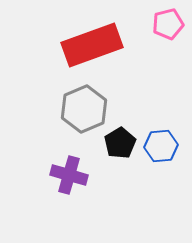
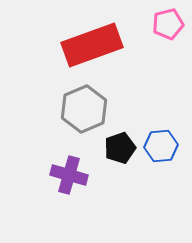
black pentagon: moved 5 px down; rotated 12 degrees clockwise
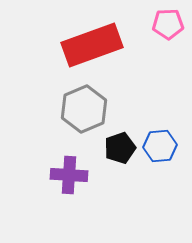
pink pentagon: rotated 12 degrees clockwise
blue hexagon: moved 1 px left
purple cross: rotated 12 degrees counterclockwise
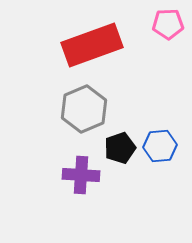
purple cross: moved 12 px right
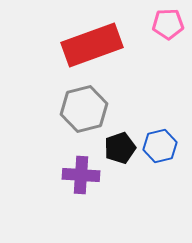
gray hexagon: rotated 9 degrees clockwise
blue hexagon: rotated 8 degrees counterclockwise
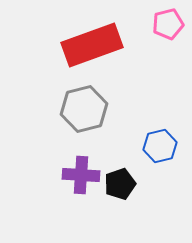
pink pentagon: rotated 12 degrees counterclockwise
black pentagon: moved 36 px down
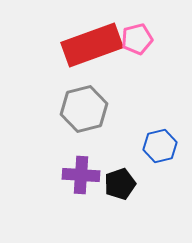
pink pentagon: moved 31 px left, 15 px down
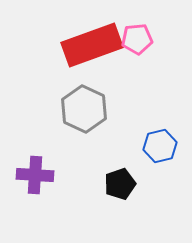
pink pentagon: rotated 8 degrees clockwise
gray hexagon: rotated 21 degrees counterclockwise
purple cross: moved 46 px left
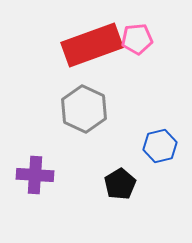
black pentagon: rotated 12 degrees counterclockwise
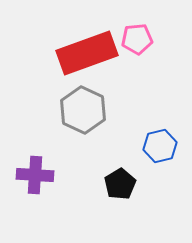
red rectangle: moved 5 px left, 8 px down
gray hexagon: moved 1 px left, 1 px down
